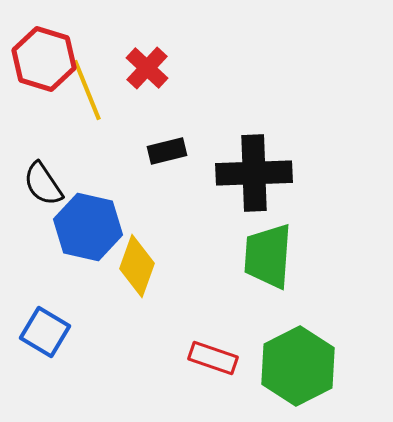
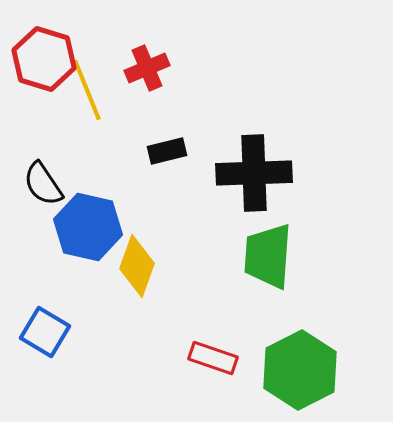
red cross: rotated 24 degrees clockwise
green hexagon: moved 2 px right, 4 px down
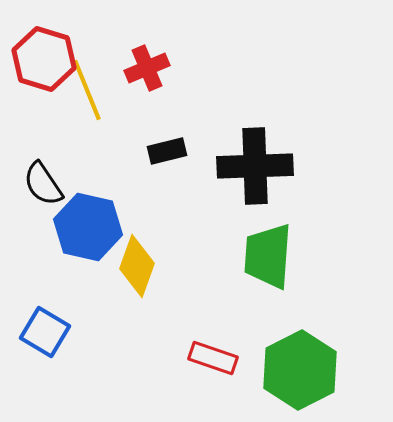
black cross: moved 1 px right, 7 px up
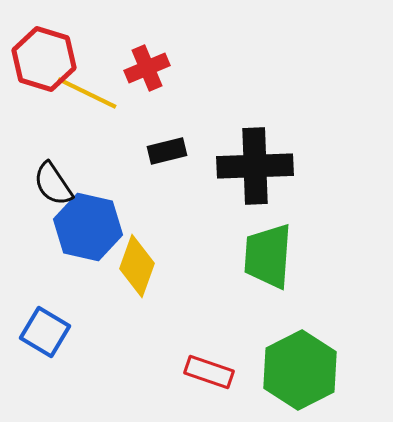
yellow line: moved 3 px down; rotated 42 degrees counterclockwise
black semicircle: moved 10 px right
red rectangle: moved 4 px left, 14 px down
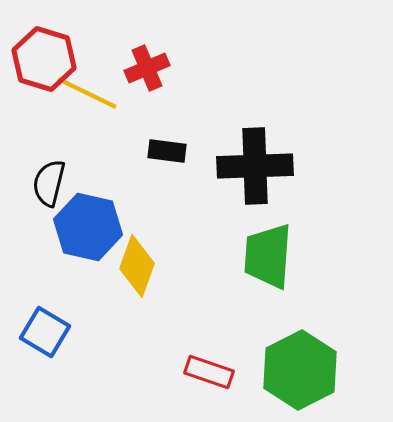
black rectangle: rotated 21 degrees clockwise
black semicircle: moved 4 px left, 1 px up; rotated 48 degrees clockwise
